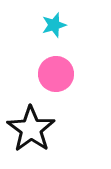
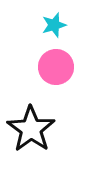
pink circle: moved 7 px up
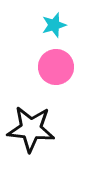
black star: rotated 30 degrees counterclockwise
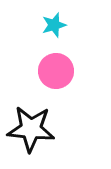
pink circle: moved 4 px down
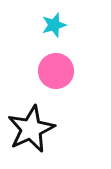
black star: rotated 30 degrees counterclockwise
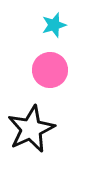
pink circle: moved 6 px left, 1 px up
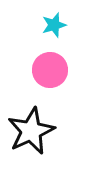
black star: moved 2 px down
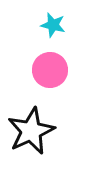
cyan star: moved 1 px left; rotated 30 degrees clockwise
